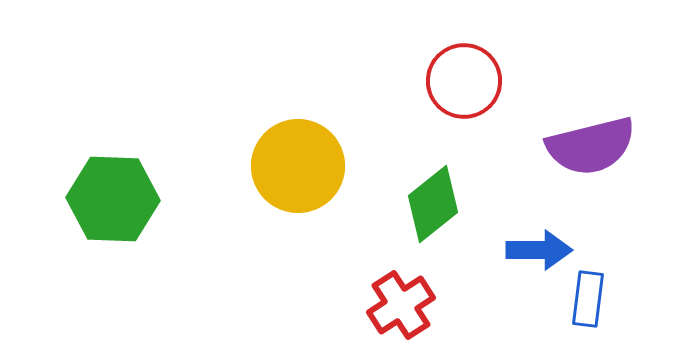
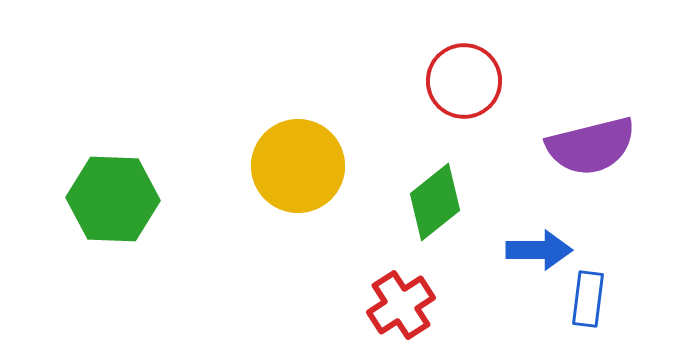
green diamond: moved 2 px right, 2 px up
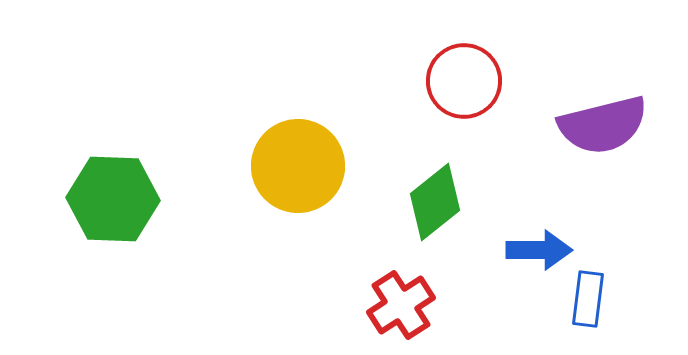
purple semicircle: moved 12 px right, 21 px up
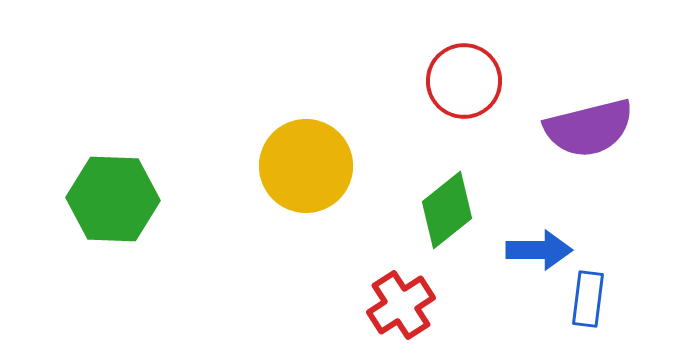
purple semicircle: moved 14 px left, 3 px down
yellow circle: moved 8 px right
green diamond: moved 12 px right, 8 px down
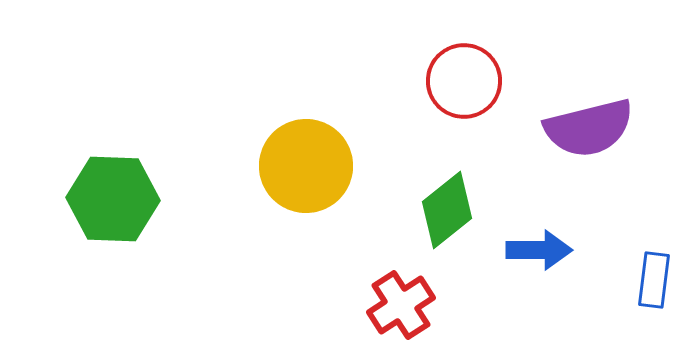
blue rectangle: moved 66 px right, 19 px up
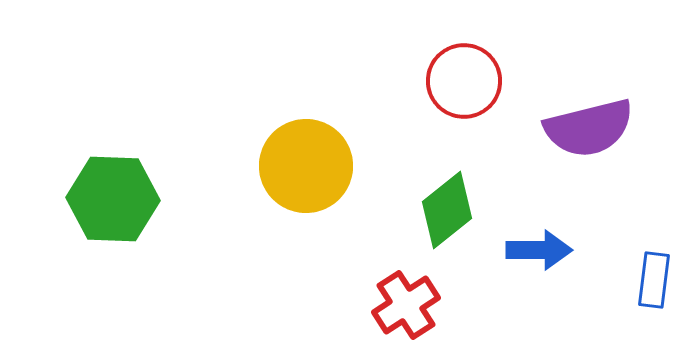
red cross: moved 5 px right
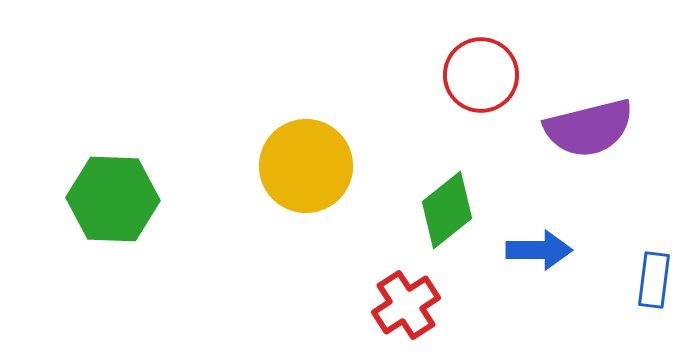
red circle: moved 17 px right, 6 px up
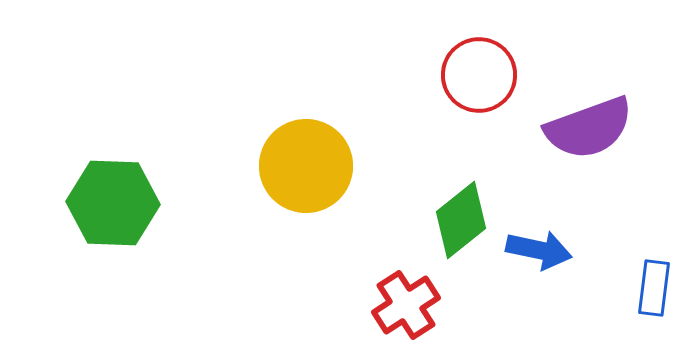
red circle: moved 2 px left
purple semicircle: rotated 6 degrees counterclockwise
green hexagon: moved 4 px down
green diamond: moved 14 px right, 10 px down
blue arrow: rotated 12 degrees clockwise
blue rectangle: moved 8 px down
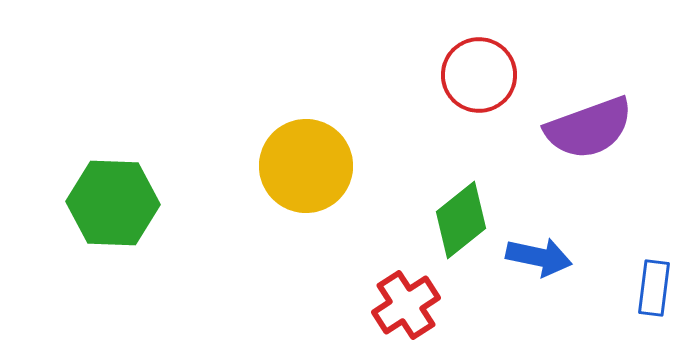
blue arrow: moved 7 px down
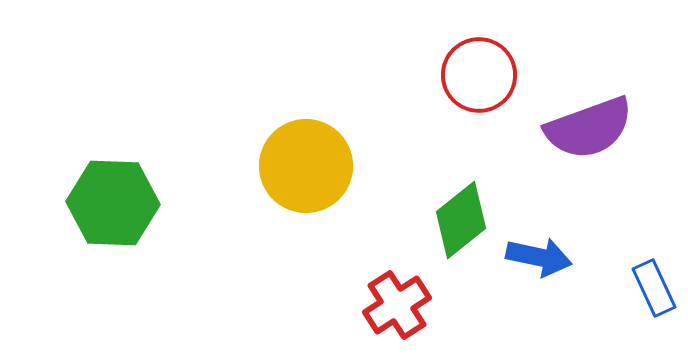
blue rectangle: rotated 32 degrees counterclockwise
red cross: moved 9 px left
